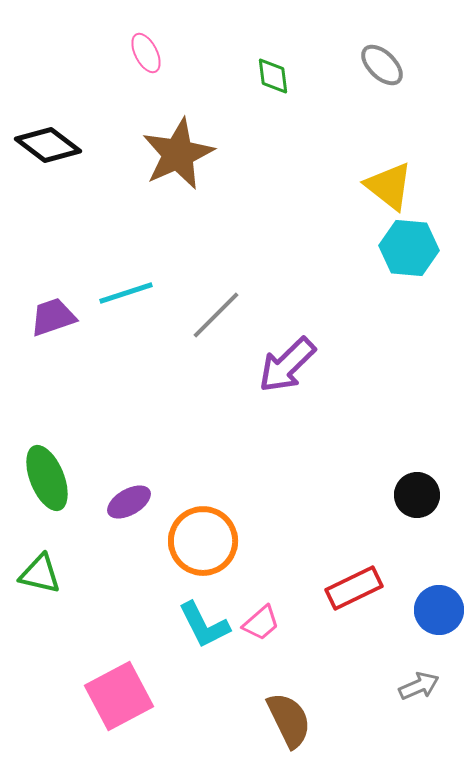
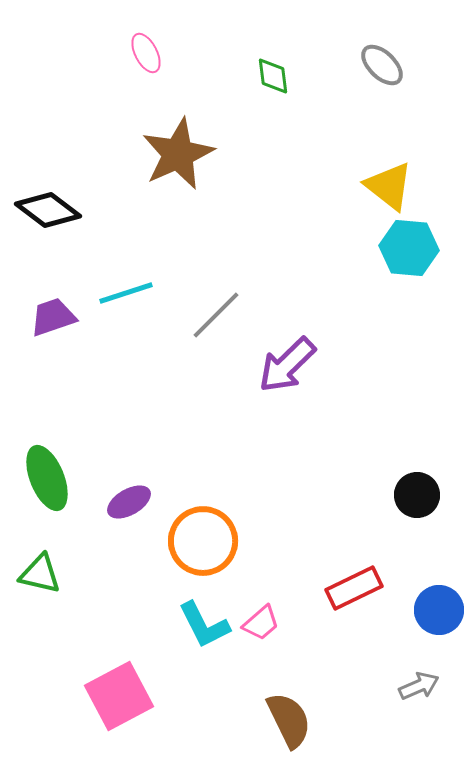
black diamond: moved 65 px down
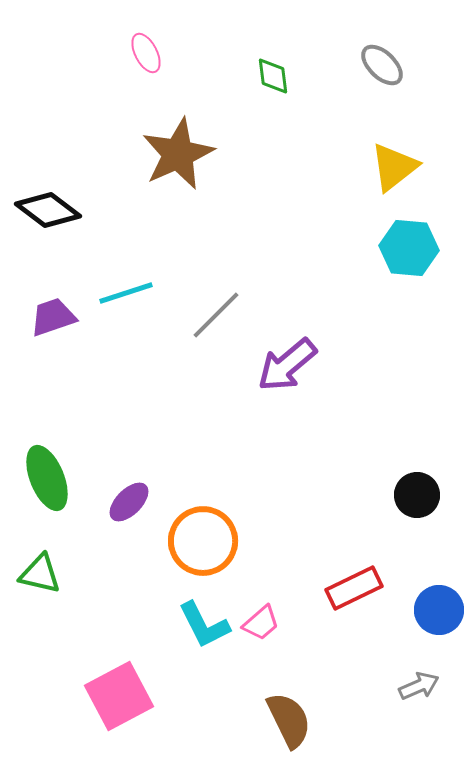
yellow triangle: moved 5 px right, 19 px up; rotated 44 degrees clockwise
purple arrow: rotated 4 degrees clockwise
purple ellipse: rotated 15 degrees counterclockwise
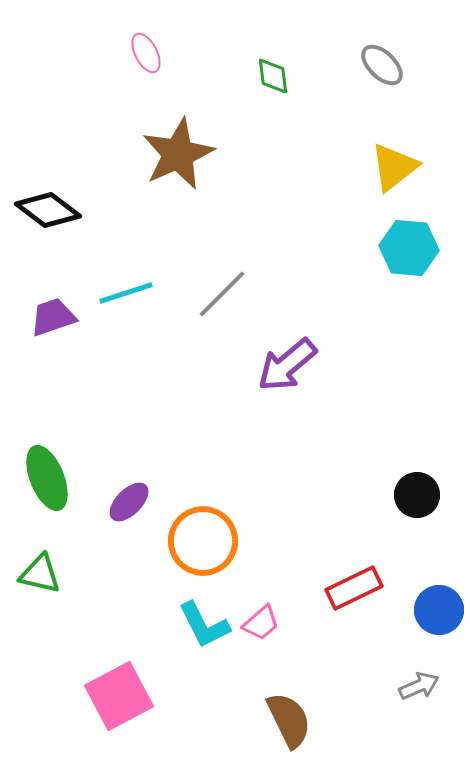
gray line: moved 6 px right, 21 px up
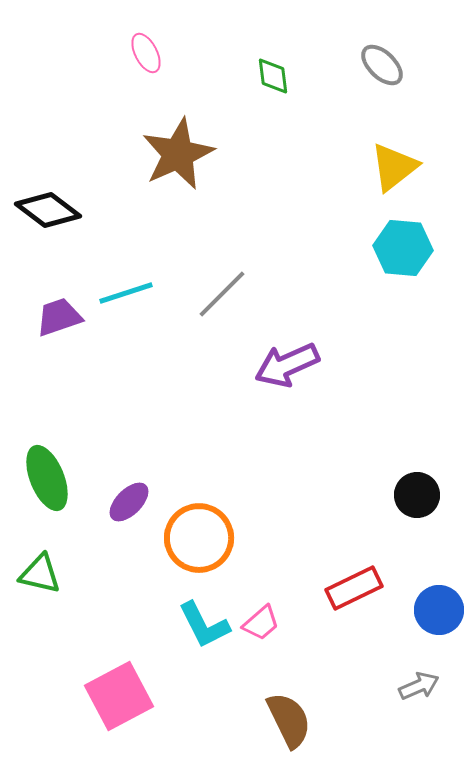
cyan hexagon: moved 6 px left
purple trapezoid: moved 6 px right
purple arrow: rotated 16 degrees clockwise
orange circle: moved 4 px left, 3 px up
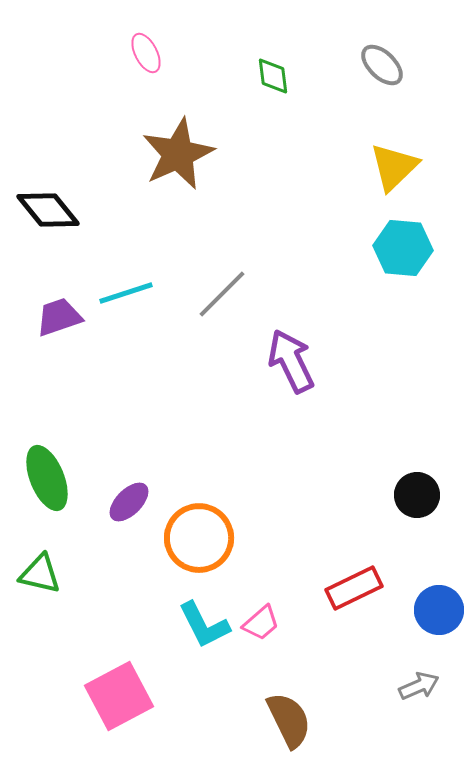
yellow triangle: rotated 6 degrees counterclockwise
black diamond: rotated 14 degrees clockwise
purple arrow: moved 4 px right, 4 px up; rotated 88 degrees clockwise
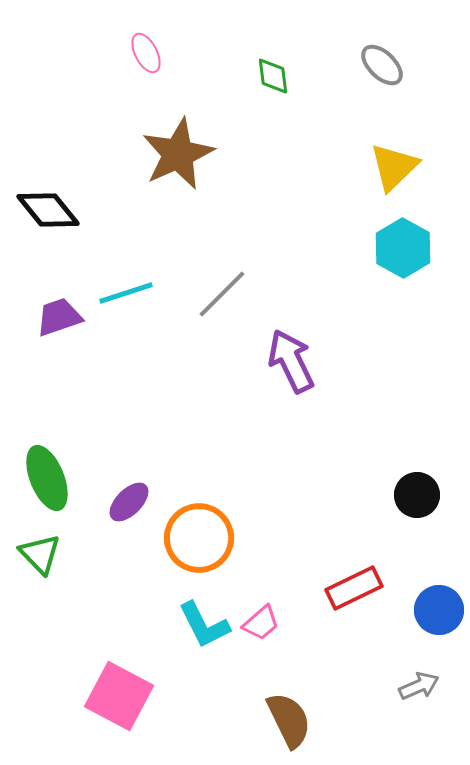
cyan hexagon: rotated 24 degrees clockwise
green triangle: moved 20 px up; rotated 33 degrees clockwise
pink square: rotated 34 degrees counterclockwise
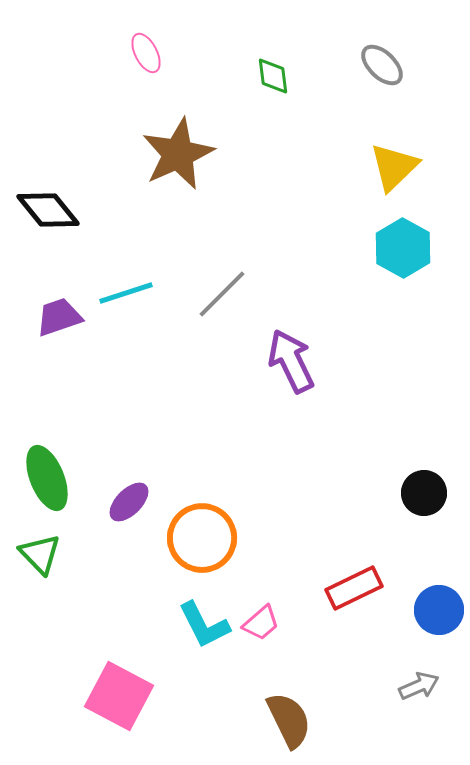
black circle: moved 7 px right, 2 px up
orange circle: moved 3 px right
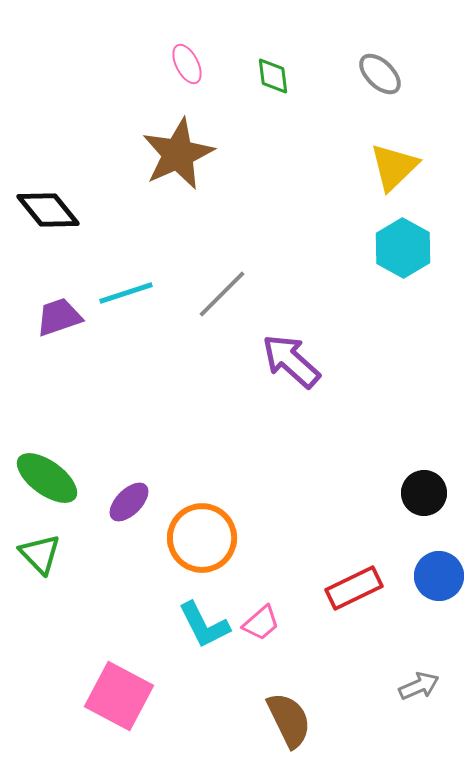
pink ellipse: moved 41 px right, 11 px down
gray ellipse: moved 2 px left, 9 px down
purple arrow: rotated 22 degrees counterclockwise
green ellipse: rotated 32 degrees counterclockwise
blue circle: moved 34 px up
